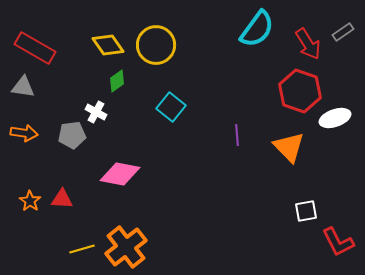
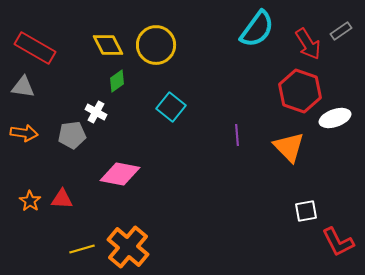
gray rectangle: moved 2 px left, 1 px up
yellow diamond: rotated 8 degrees clockwise
orange cross: moved 2 px right; rotated 12 degrees counterclockwise
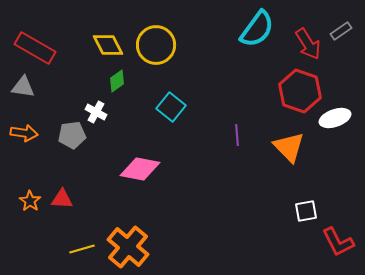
pink diamond: moved 20 px right, 5 px up
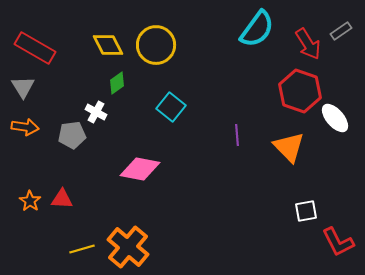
green diamond: moved 2 px down
gray triangle: rotated 50 degrees clockwise
white ellipse: rotated 68 degrees clockwise
orange arrow: moved 1 px right, 6 px up
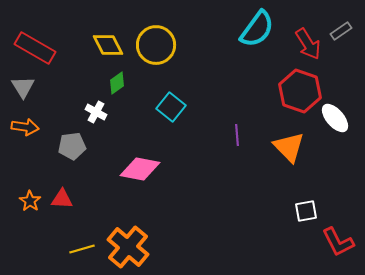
gray pentagon: moved 11 px down
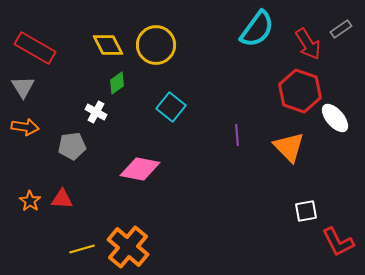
gray rectangle: moved 2 px up
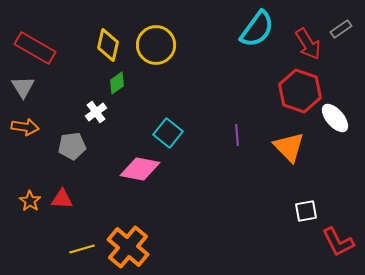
yellow diamond: rotated 40 degrees clockwise
cyan square: moved 3 px left, 26 px down
white cross: rotated 25 degrees clockwise
